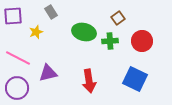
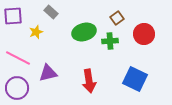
gray rectangle: rotated 16 degrees counterclockwise
brown square: moved 1 px left
green ellipse: rotated 30 degrees counterclockwise
red circle: moved 2 px right, 7 px up
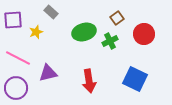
purple square: moved 4 px down
green cross: rotated 21 degrees counterclockwise
purple circle: moved 1 px left
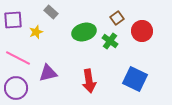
red circle: moved 2 px left, 3 px up
green cross: rotated 28 degrees counterclockwise
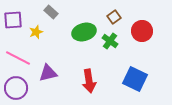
brown square: moved 3 px left, 1 px up
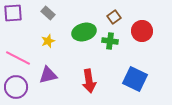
gray rectangle: moved 3 px left, 1 px down
purple square: moved 7 px up
yellow star: moved 12 px right, 9 px down
green cross: rotated 28 degrees counterclockwise
purple triangle: moved 2 px down
purple circle: moved 1 px up
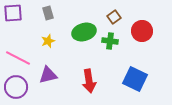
gray rectangle: rotated 32 degrees clockwise
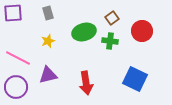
brown square: moved 2 px left, 1 px down
red arrow: moved 3 px left, 2 px down
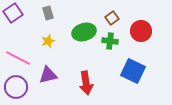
purple square: rotated 30 degrees counterclockwise
red circle: moved 1 px left
blue square: moved 2 px left, 8 px up
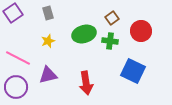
green ellipse: moved 2 px down
